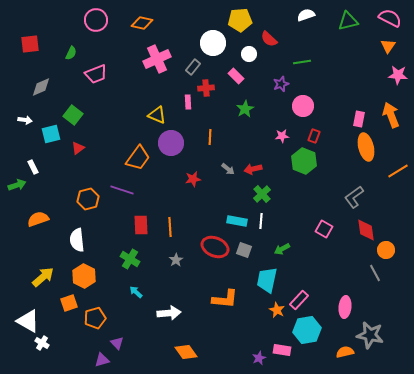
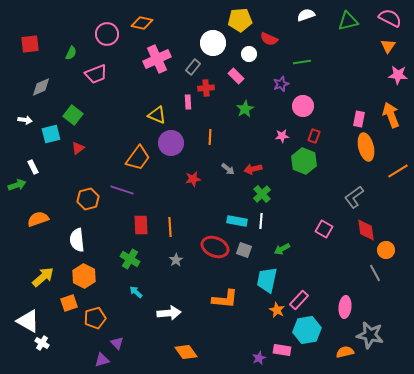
pink circle at (96, 20): moved 11 px right, 14 px down
red semicircle at (269, 39): rotated 18 degrees counterclockwise
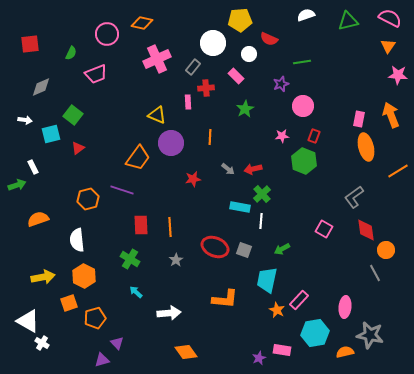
cyan rectangle at (237, 221): moved 3 px right, 14 px up
yellow arrow at (43, 277): rotated 30 degrees clockwise
cyan hexagon at (307, 330): moved 8 px right, 3 px down
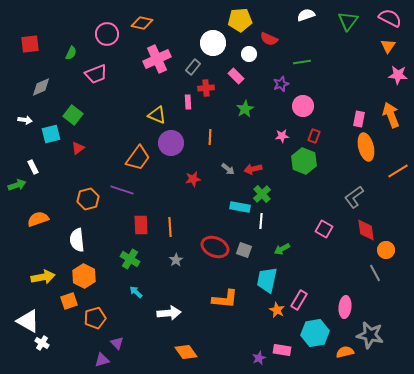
green triangle at (348, 21): rotated 40 degrees counterclockwise
pink rectangle at (299, 300): rotated 12 degrees counterclockwise
orange square at (69, 303): moved 2 px up
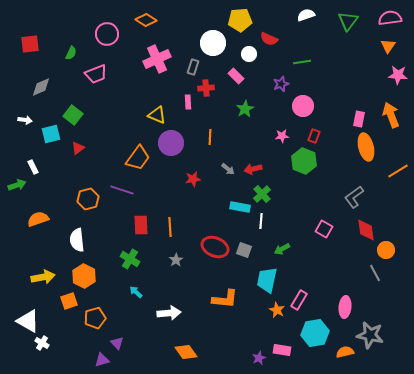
pink semicircle at (390, 18): rotated 35 degrees counterclockwise
orange diamond at (142, 23): moved 4 px right, 3 px up; rotated 20 degrees clockwise
gray rectangle at (193, 67): rotated 21 degrees counterclockwise
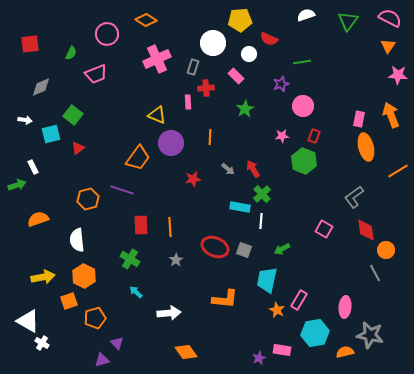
pink semicircle at (390, 18): rotated 35 degrees clockwise
red arrow at (253, 169): rotated 72 degrees clockwise
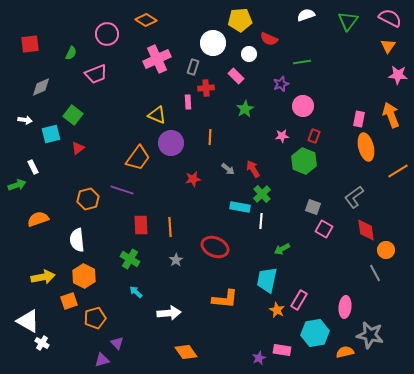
gray square at (244, 250): moved 69 px right, 43 px up
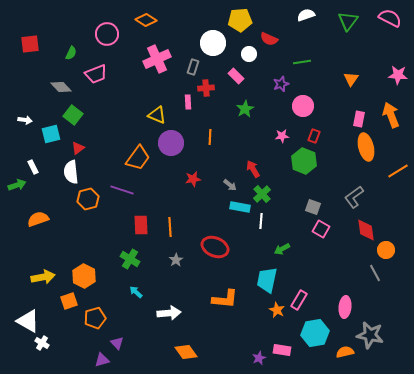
orange triangle at (388, 46): moved 37 px left, 33 px down
gray diamond at (41, 87): moved 20 px right; rotated 70 degrees clockwise
gray arrow at (228, 169): moved 2 px right, 16 px down
pink square at (324, 229): moved 3 px left
white semicircle at (77, 240): moved 6 px left, 68 px up
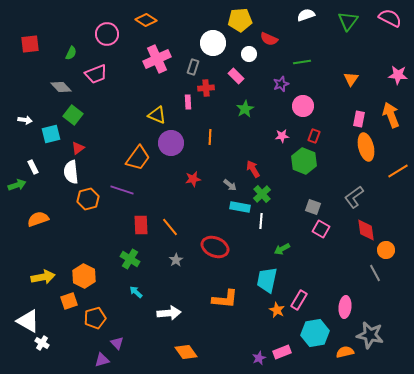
orange line at (170, 227): rotated 36 degrees counterclockwise
pink rectangle at (282, 350): moved 2 px down; rotated 30 degrees counterclockwise
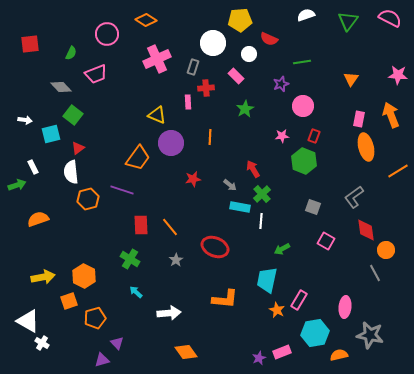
pink square at (321, 229): moved 5 px right, 12 px down
orange semicircle at (345, 352): moved 6 px left, 3 px down
